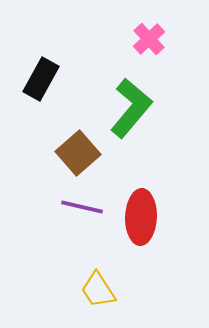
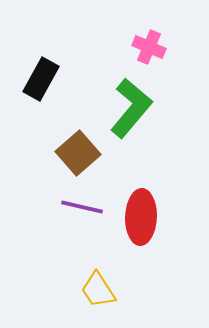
pink cross: moved 8 px down; rotated 24 degrees counterclockwise
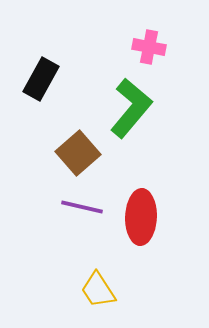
pink cross: rotated 12 degrees counterclockwise
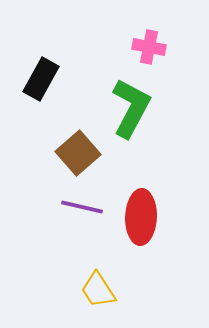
green L-shape: rotated 12 degrees counterclockwise
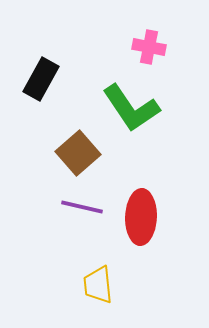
green L-shape: rotated 118 degrees clockwise
yellow trapezoid: moved 5 px up; rotated 27 degrees clockwise
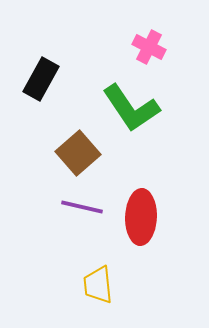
pink cross: rotated 16 degrees clockwise
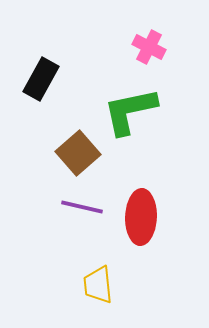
green L-shape: moved 1 px left, 3 px down; rotated 112 degrees clockwise
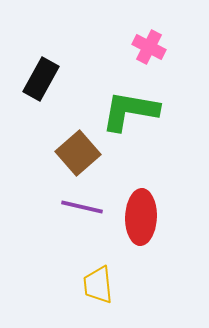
green L-shape: rotated 22 degrees clockwise
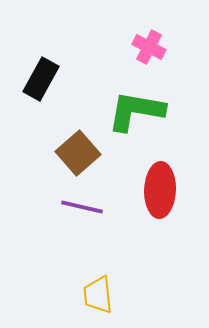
green L-shape: moved 6 px right
red ellipse: moved 19 px right, 27 px up
yellow trapezoid: moved 10 px down
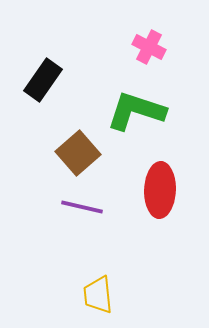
black rectangle: moved 2 px right, 1 px down; rotated 6 degrees clockwise
green L-shape: rotated 8 degrees clockwise
